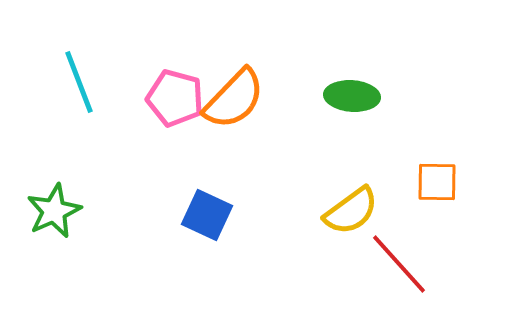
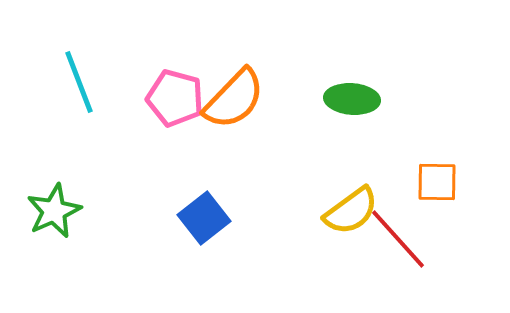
green ellipse: moved 3 px down
blue square: moved 3 px left, 3 px down; rotated 27 degrees clockwise
red line: moved 1 px left, 25 px up
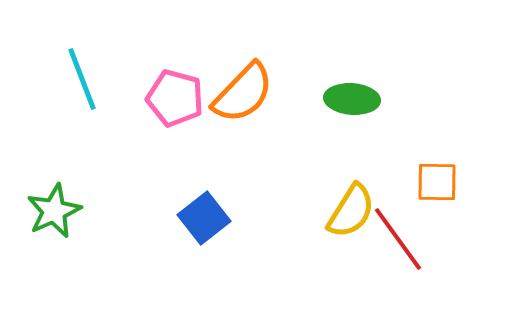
cyan line: moved 3 px right, 3 px up
orange semicircle: moved 9 px right, 6 px up
yellow semicircle: rotated 22 degrees counterclockwise
red line: rotated 6 degrees clockwise
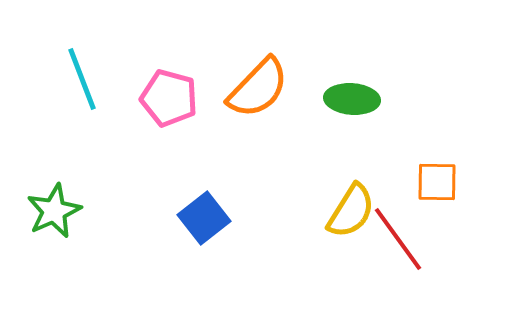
orange semicircle: moved 15 px right, 5 px up
pink pentagon: moved 6 px left
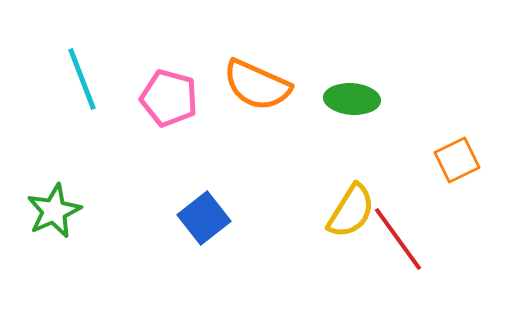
orange semicircle: moved 1 px left, 3 px up; rotated 70 degrees clockwise
orange square: moved 20 px right, 22 px up; rotated 27 degrees counterclockwise
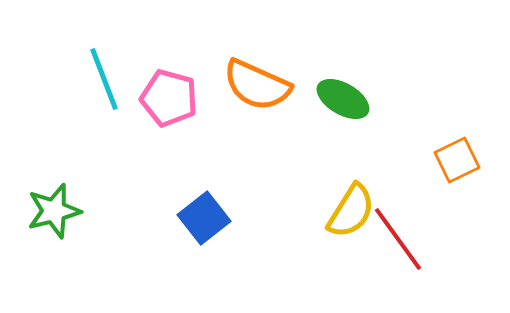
cyan line: moved 22 px right
green ellipse: moved 9 px left; rotated 26 degrees clockwise
green star: rotated 10 degrees clockwise
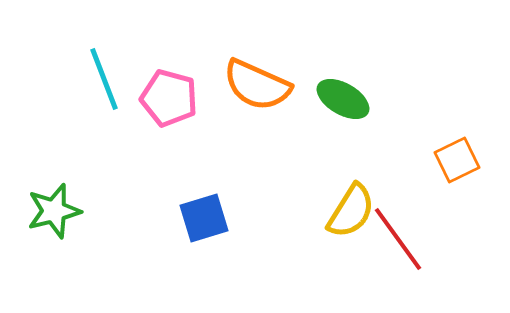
blue square: rotated 21 degrees clockwise
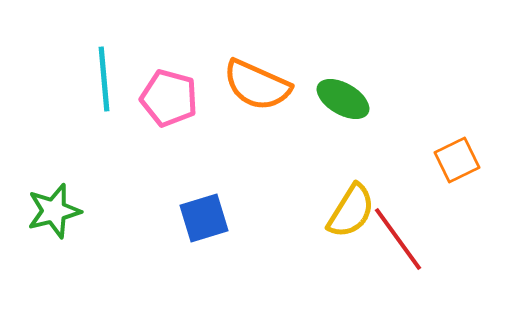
cyan line: rotated 16 degrees clockwise
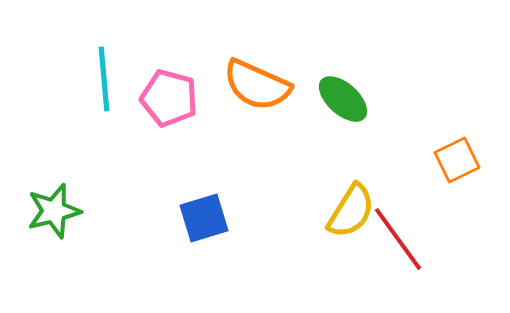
green ellipse: rotated 12 degrees clockwise
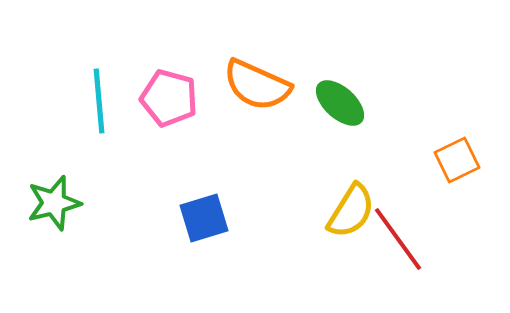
cyan line: moved 5 px left, 22 px down
green ellipse: moved 3 px left, 4 px down
green star: moved 8 px up
